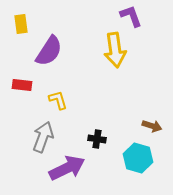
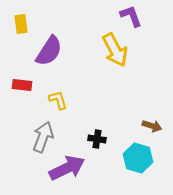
yellow arrow: rotated 20 degrees counterclockwise
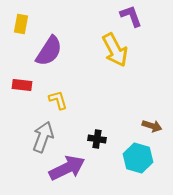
yellow rectangle: rotated 18 degrees clockwise
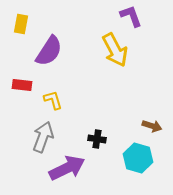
yellow L-shape: moved 5 px left
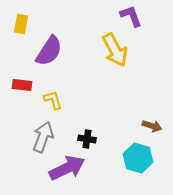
black cross: moved 10 px left
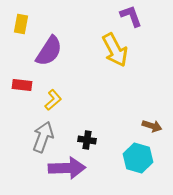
yellow L-shape: rotated 65 degrees clockwise
black cross: moved 1 px down
purple arrow: rotated 24 degrees clockwise
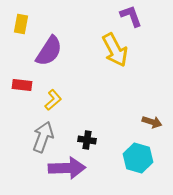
brown arrow: moved 4 px up
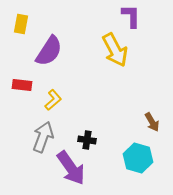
purple L-shape: rotated 20 degrees clockwise
brown arrow: rotated 42 degrees clockwise
purple arrow: moved 4 px right; rotated 57 degrees clockwise
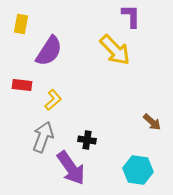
yellow arrow: rotated 16 degrees counterclockwise
brown arrow: rotated 18 degrees counterclockwise
cyan hexagon: moved 12 px down; rotated 8 degrees counterclockwise
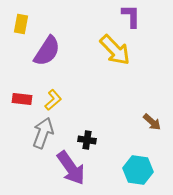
purple semicircle: moved 2 px left
red rectangle: moved 14 px down
gray arrow: moved 4 px up
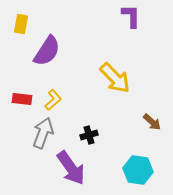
yellow arrow: moved 28 px down
black cross: moved 2 px right, 5 px up; rotated 24 degrees counterclockwise
